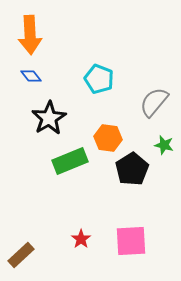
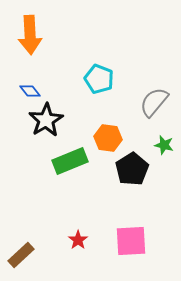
blue diamond: moved 1 px left, 15 px down
black star: moved 3 px left, 2 px down
red star: moved 3 px left, 1 px down
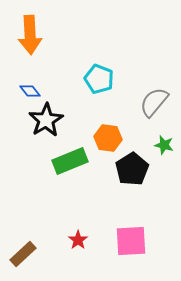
brown rectangle: moved 2 px right, 1 px up
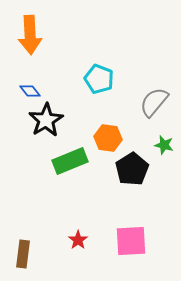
brown rectangle: rotated 40 degrees counterclockwise
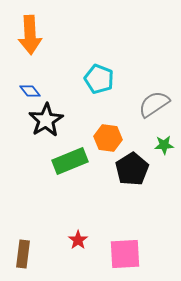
gray semicircle: moved 2 px down; rotated 16 degrees clockwise
green star: rotated 18 degrees counterclockwise
pink square: moved 6 px left, 13 px down
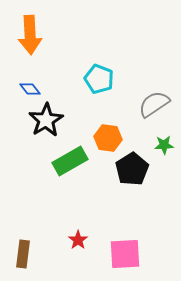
blue diamond: moved 2 px up
green rectangle: rotated 8 degrees counterclockwise
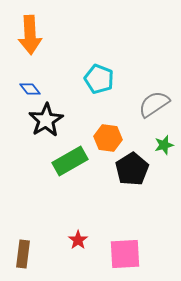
green star: rotated 12 degrees counterclockwise
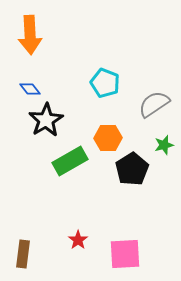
cyan pentagon: moved 6 px right, 4 px down
orange hexagon: rotated 8 degrees counterclockwise
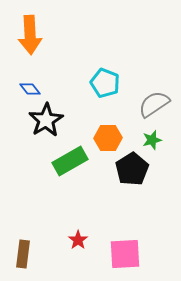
green star: moved 12 px left, 5 px up
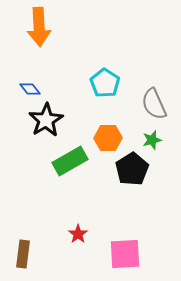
orange arrow: moved 9 px right, 8 px up
cyan pentagon: rotated 12 degrees clockwise
gray semicircle: rotated 80 degrees counterclockwise
red star: moved 6 px up
